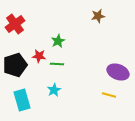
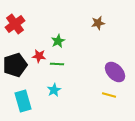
brown star: moved 7 px down
purple ellipse: moved 3 px left; rotated 25 degrees clockwise
cyan rectangle: moved 1 px right, 1 px down
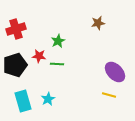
red cross: moved 1 px right, 5 px down; rotated 18 degrees clockwise
cyan star: moved 6 px left, 9 px down
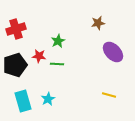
purple ellipse: moved 2 px left, 20 px up
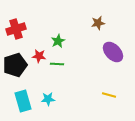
cyan star: rotated 24 degrees clockwise
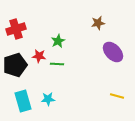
yellow line: moved 8 px right, 1 px down
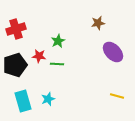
cyan star: rotated 16 degrees counterclockwise
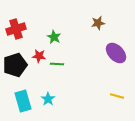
green star: moved 4 px left, 4 px up; rotated 16 degrees counterclockwise
purple ellipse: moved 3 px right, 1 px down
cyan star: rotated 16 degrees counterclockwise
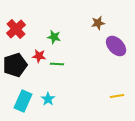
red cross: rotated 24 degrees counterclockwise
green star: rotated 16 degrees counterclockwise
purple ellipse: moved 7 px up
yellow line: rotated 24 degrees counterclockwise
cyan rectangle: rotated 40 degrees clockwise
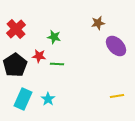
black pentagon: rotated 15 degrees counterclockwise
cyan rectangle: moved 2 px up
